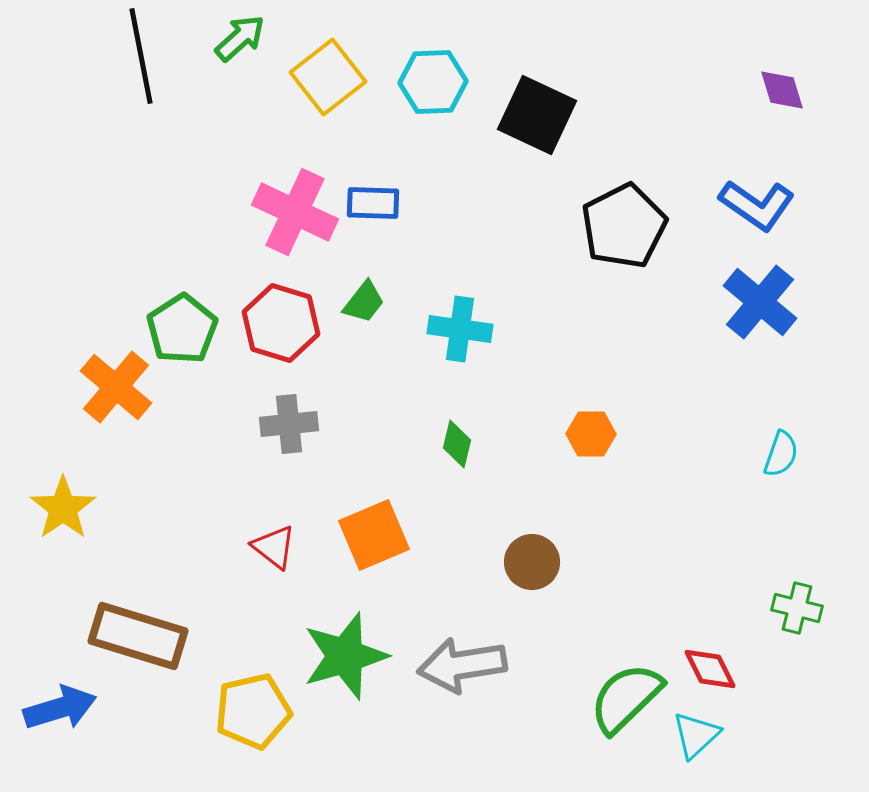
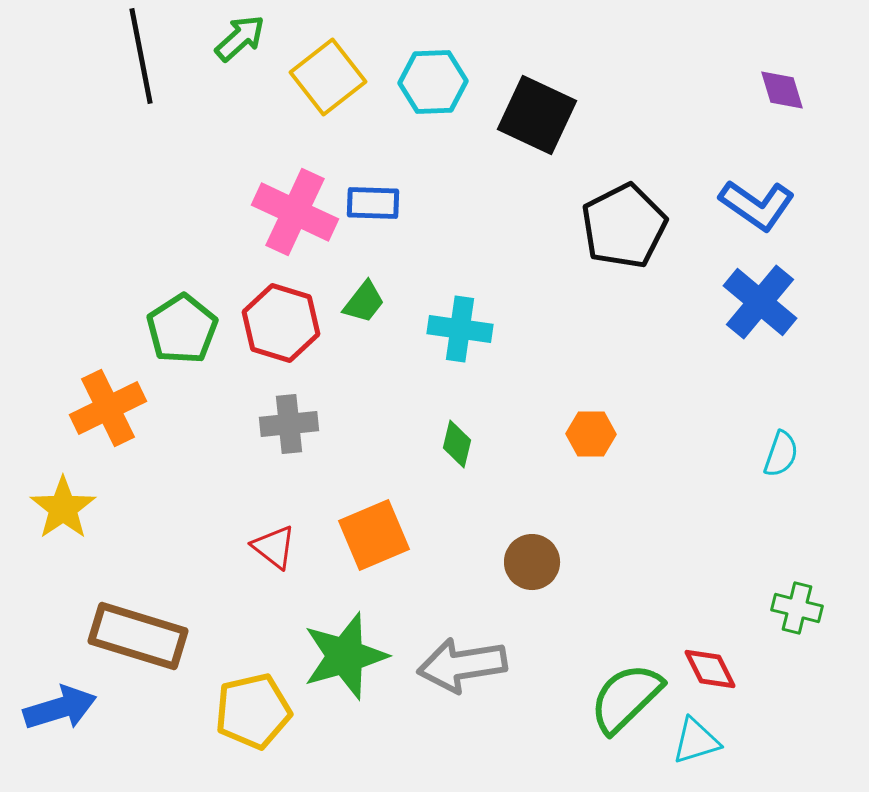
orange cross: moved 8 px left, 21 px down; rotated 24 degrees clockwise
cyan triangle: moved 6 px down; rotated 26 degrees clockwise
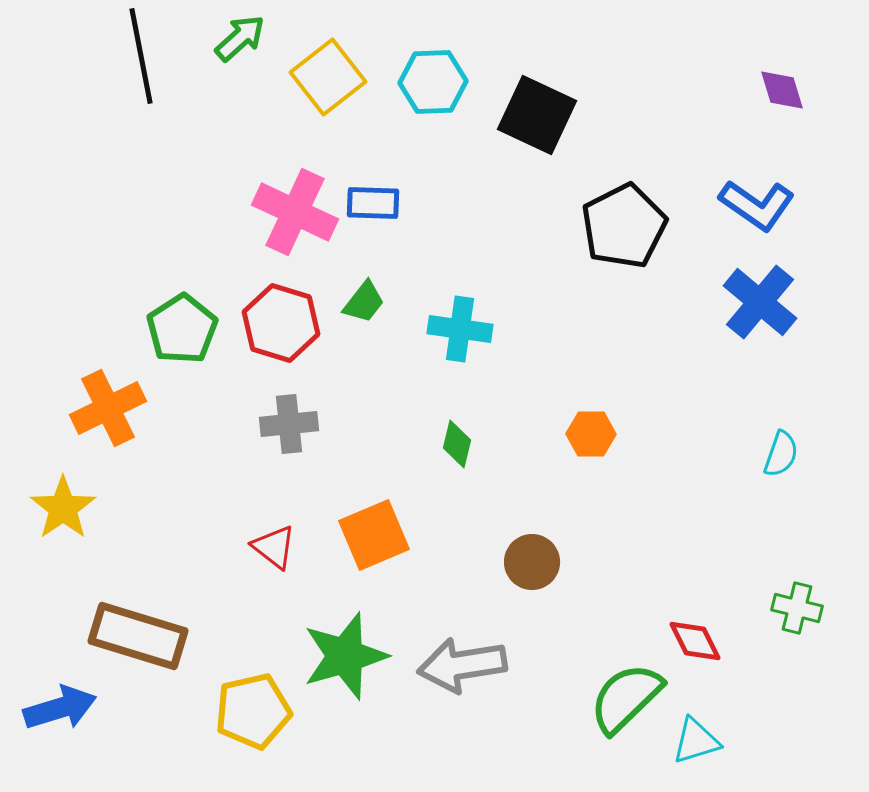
red diamond: moved 15 px left, 28 px up
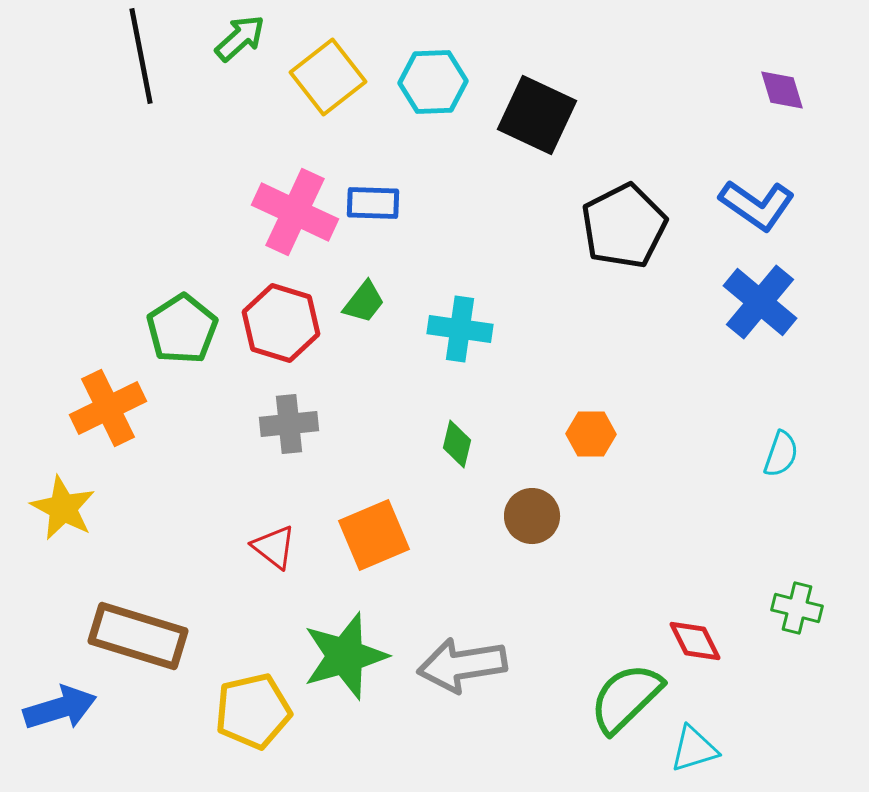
yellow star: rotated 10 degrees counterclockwise
brown circle: moved 46 px up
cyan triangle: moved 2 px left, 8 px down
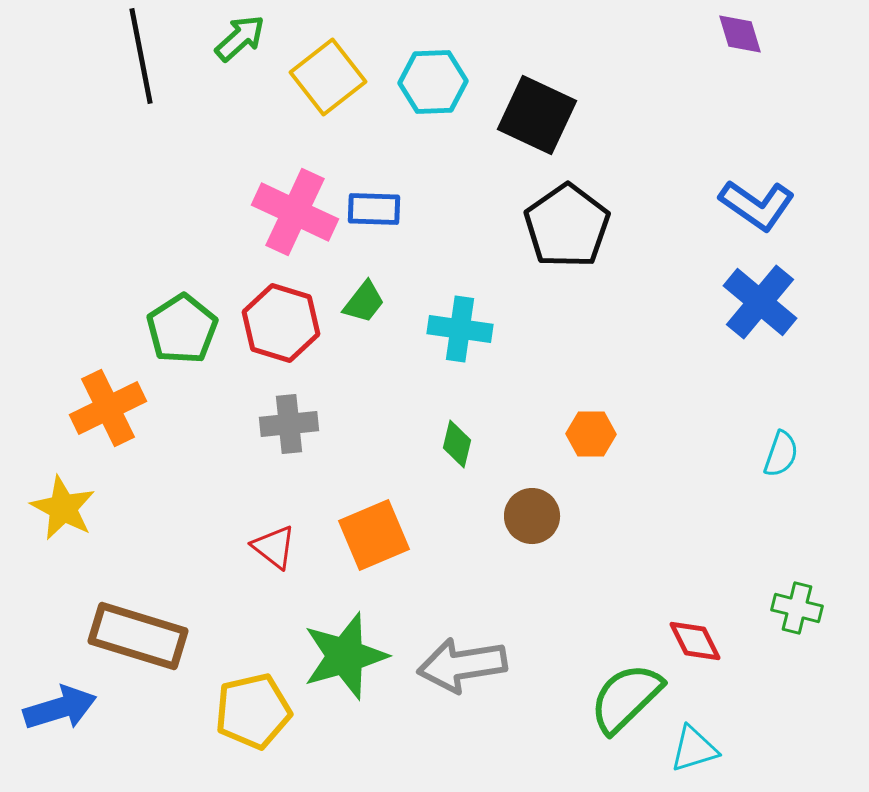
purple diamond: moved 42 px left, 56 px up
blue rectangle: moved 1 px right, 6 px down
black pentagon: moved 57 px left; rotated 8 degrees counterclockwise
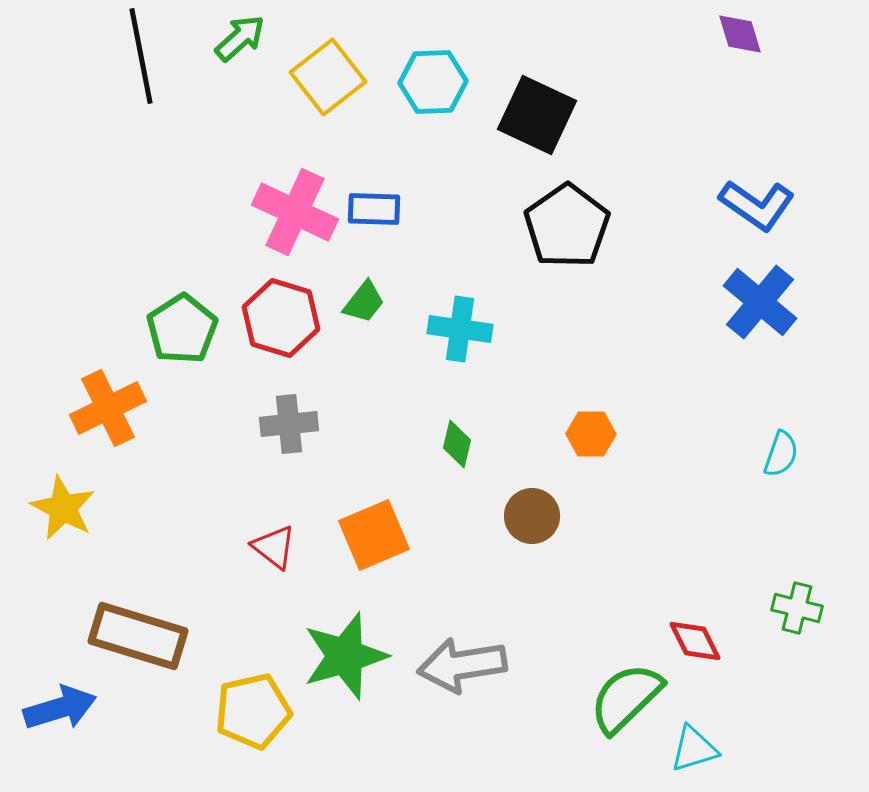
red hexagon: moved 5 px up
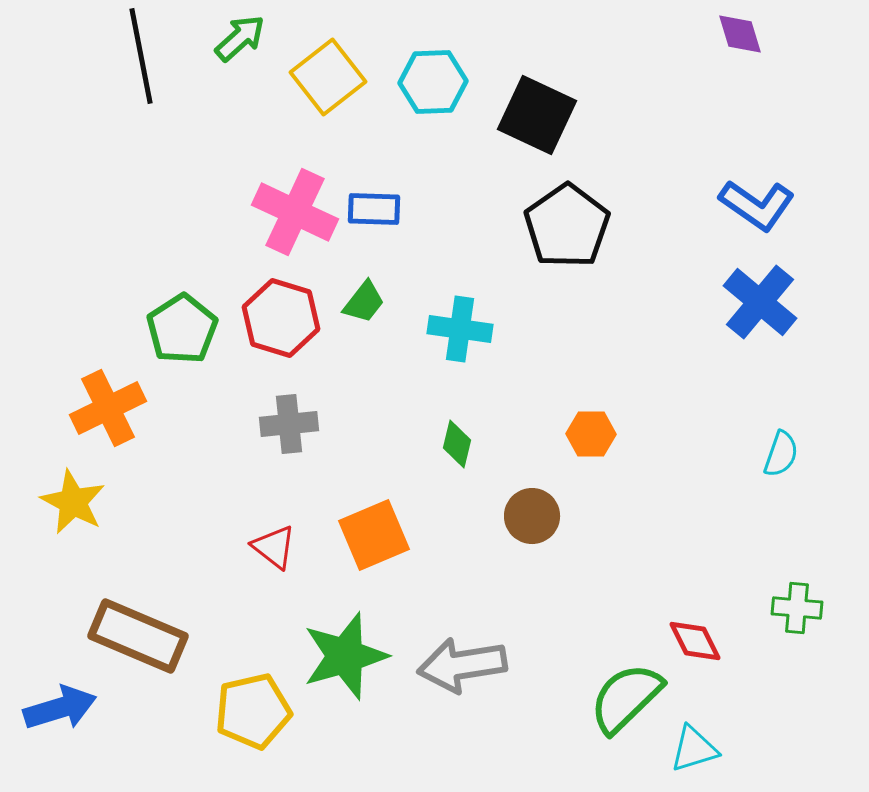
yellow star: moved 10 px right, 6 px up
green cross: rotated 9 degrees counterclockwise
brown rectangle: rotated 6 degrees clockwise
